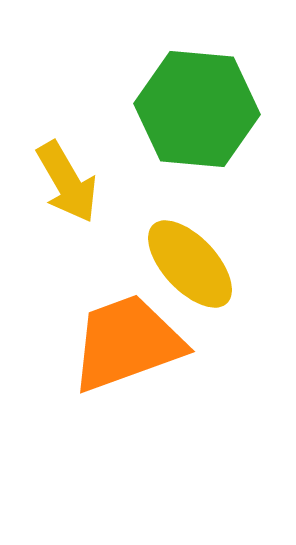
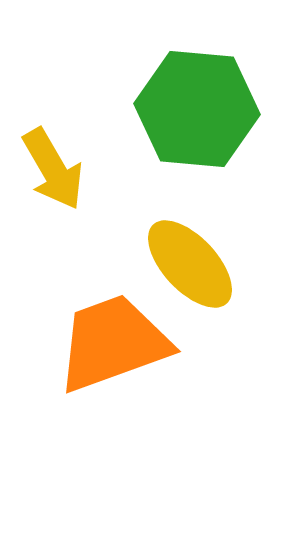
yellow arrow: moved 14 px left, 13 px up
orange trapezoid: moved 14 px left
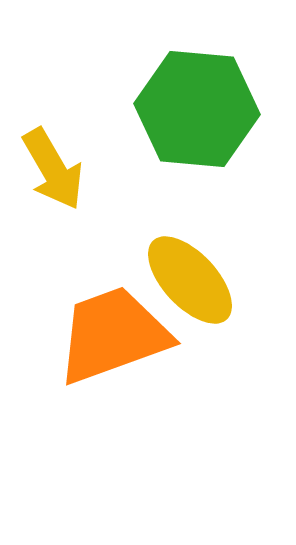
yellow ellipse: moved 16 px down
orange trapezoid: moved 8 px up
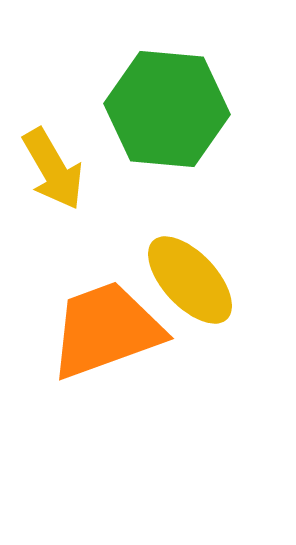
green hexagon: moved 30 px left
orange trapezoid: moved 7 px left, 5 px up
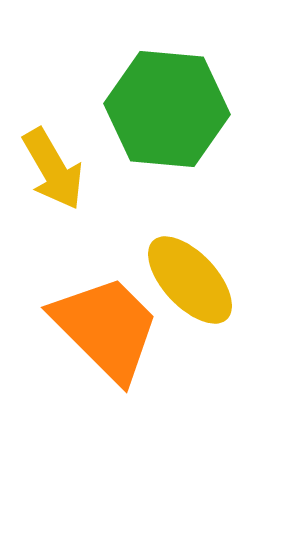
orange trapezoid: moved 2 px up; rotated 65 degrees clockwise
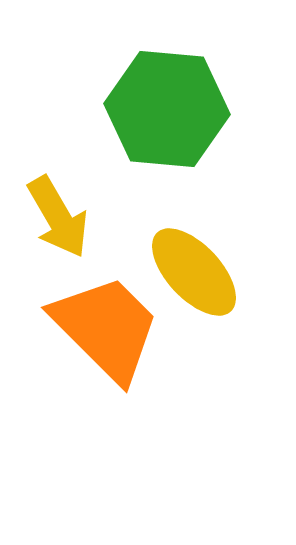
yellow arrow: moved 5 px right, 48 px down
yellow ellipse: moved 4 px right, 8 px up
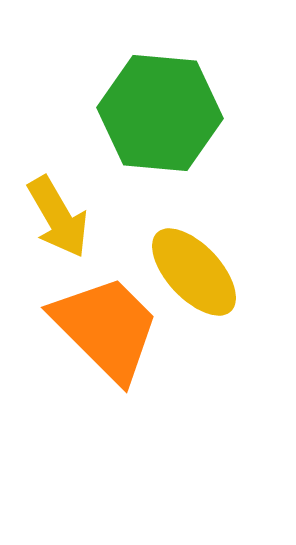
green hexagon: moved 7 px left, 4 px down
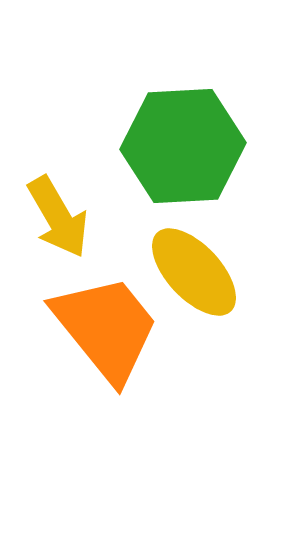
green hexagon: moved 23 px right, 33 px down; rotated 8 degrees counterclockwise
orange trapezoid: rotated 6 degrees clockwise
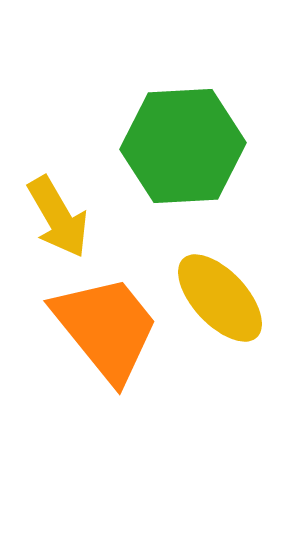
yellow ellipse: moved 26 px right, 26 px down
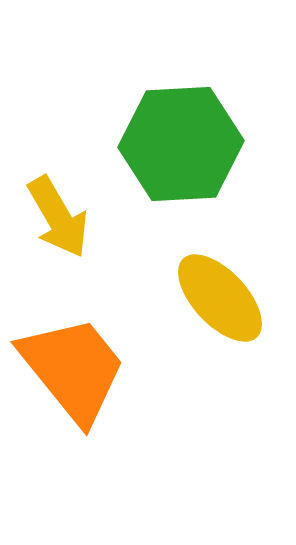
green hexagon: moved 2 px left, 2 px up
orange trapezoid: moved 33 px left, 41 px down
